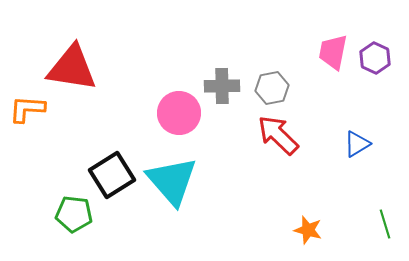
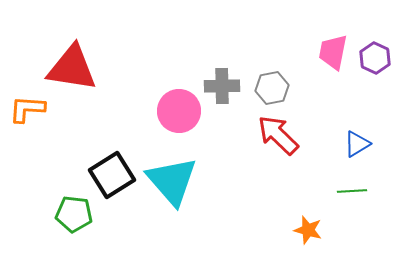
pink circle: moved 2 px up
green line: moved 33 px left, 33 px up; rotated 76 degrees counterclockwise
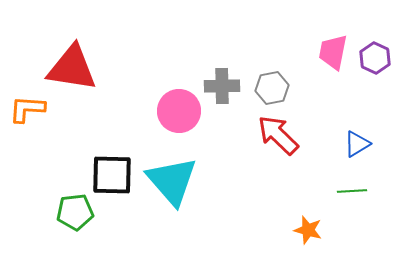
black square: rotated 33 degrees clockwise
green pentagon: moved 1 px right, 2 px up; rotated 12 degrees counterclockwise
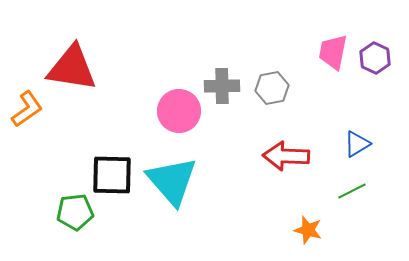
orange L-shape: rotated 141 degrees clockwise
red arrow: moved 8 px right, 21 px down; rotated 42 degrees counterclockwise
green line: rotated 24 degrees counterclockwise
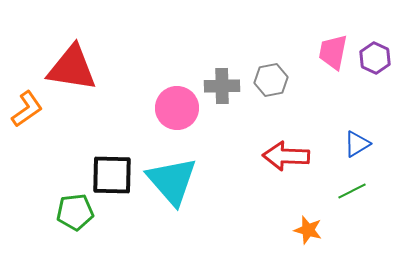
gray hexagon: moved 1 px left, 8 px up
pink circle: moved 2 px left, 3 px up
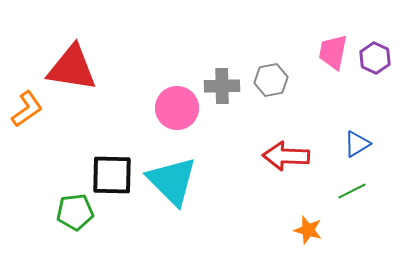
cyan triangle: rotated 4 degrees counterclockwise
